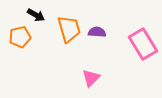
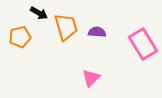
black arrow: moved 3 px right, 2 px up
orange trapezoid: moved 3 px left, 2 px up
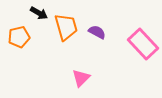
purple semicircle: rotated 24 degrees clockwise
orange pentagon: moved 1 px left
pink rectangle: rotated 12 degrees counterclockwise
pink triangle: moved 10 px left
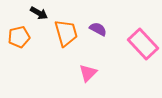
orange trapezoid: moved 6 px down
purple semicircle: moved 1 px right, 3 px up
pink triangle: moved 7 px right, 5 px up
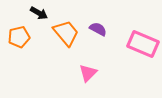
orange trapezoid: rotated 24 degrees counterclockwise
pink rectangle: rotated 24 degrees counterclockwise
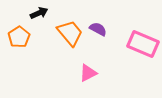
black arrow: rotated 54 degrees counterclockwise
orange trapezoid: moved 4 px right
orange pentagon: rotated 20 degrees counterclockwise
pink triangle: rotated 18 degrees clockwise
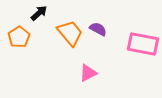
black arrow: rotated 18 degrees counterclockwise
pink rectangle: rotated 12 degrees counterclockwise
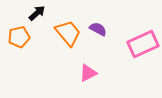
black arrow: moved 2 px left
orange trapezoid: moved 2 px left
orange pentagon: rotated 20 degrees clockwise
pink rectangle: rotated 36 degrees counterclockwise
